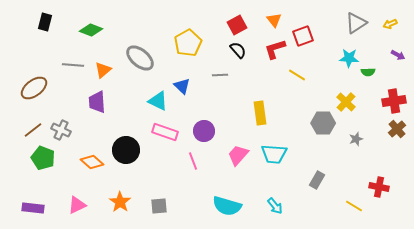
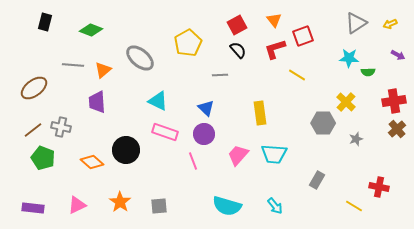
blue triangle at (182, 86): moved 24 px right, 22 px down
gray cross at (61, 130): moved 3 px up; rotated 12 degrees counterclockwise
purple circle at (204, 131): moved 3 px down
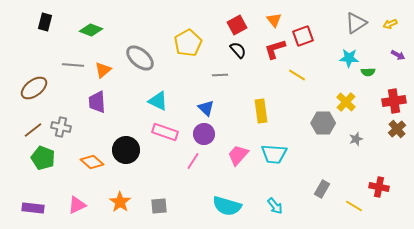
yellow rectangle at (260, 113): moved 1 px right, 2 px up
pink line at (193, 161): rotated 54 degrees clockwise
gray rectangle at (317, 180): moved 5 px right, 9 px down
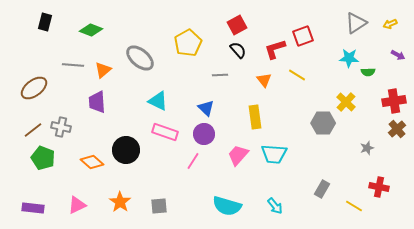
orange triangle at (274, 20): moved 10 px left, 60 px down
yellow rectangle at (261, 111): moved 6 px left, 6 px down
gray star at (356, 139): moved 11 px right, 9 px down
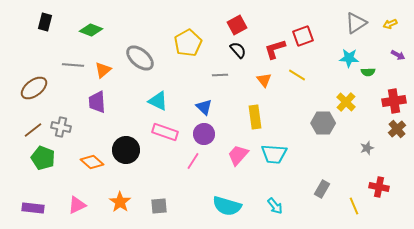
blue triangle at (206, 108): moved 2 px left, 1 px up
yellow line at (354, 206): rotated 36 degrees clockwise
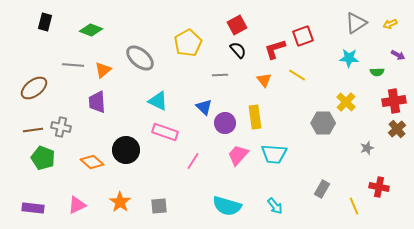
green semicircle at (368, 72): moved 9 px right
brown line at (33, 130): rotated 30 degrees clockwise
purple circle at (204, 134): moved 21 px right, 11 px up
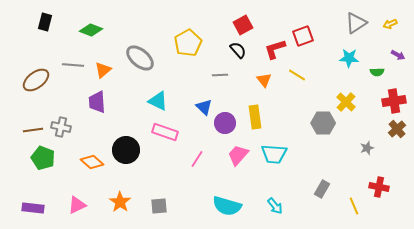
red square at (237, 25): moved 6 px right
brown ellipse at (34, 88): moved 2 px right, 8 px up
pink line at (193, 161): moved 4 px right, 2 px up
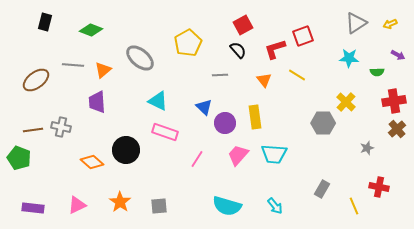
green pentagon at (43, 158): moved 24 px left
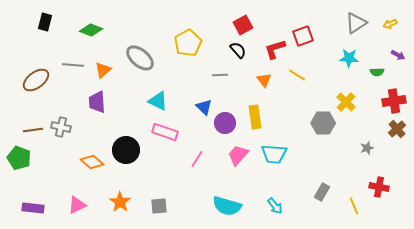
gray rectangle at (322, 189): moved 3 px down
